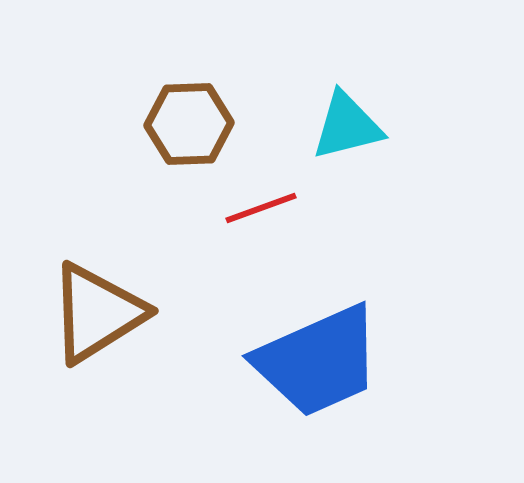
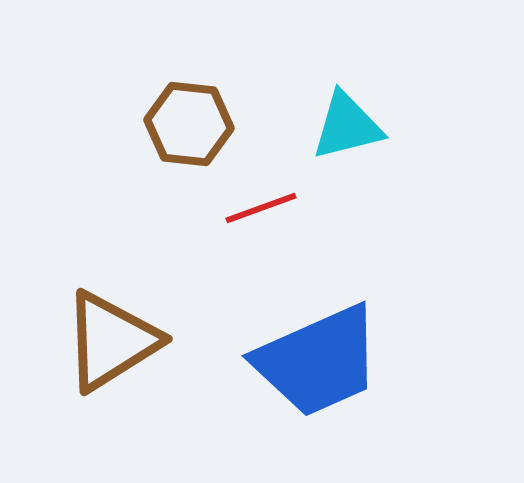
brown hexagon: rotated 8 degrees clockwise
brown triangle: moved 14 px right, 28 px down
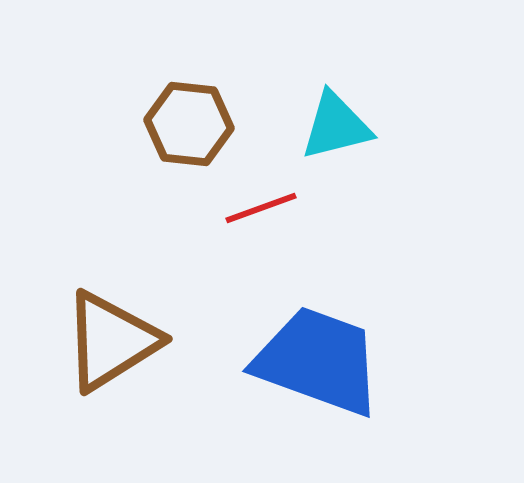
cyan triangle: moved 11 px left
blue trapezoid: rotated 136 degrees counterclockwise
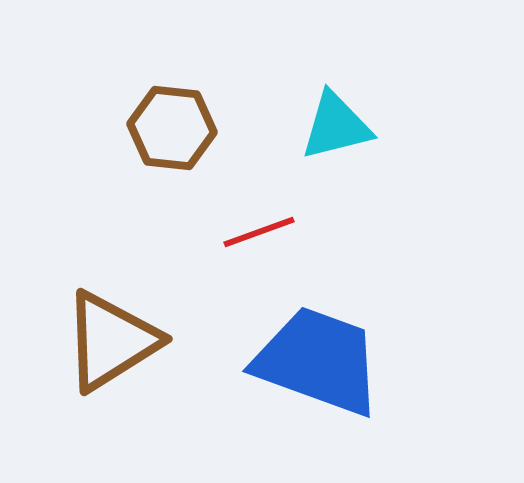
brown hexagon: moved 17 px left, 4 px down
red line: moved 2 px left, 24 px down
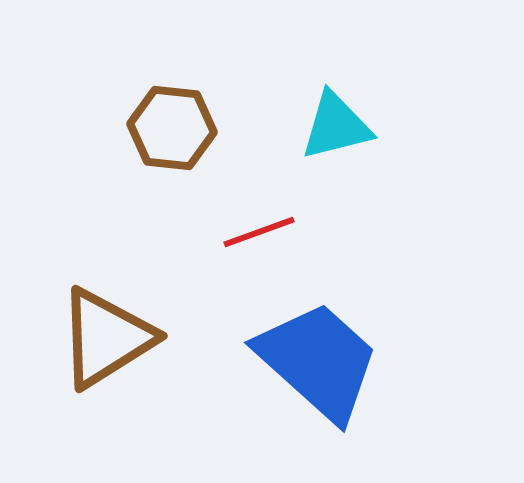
brown triangle: moved 5 px left, 3 px up
blue trapezoid: rotated 22 degrees clockwise
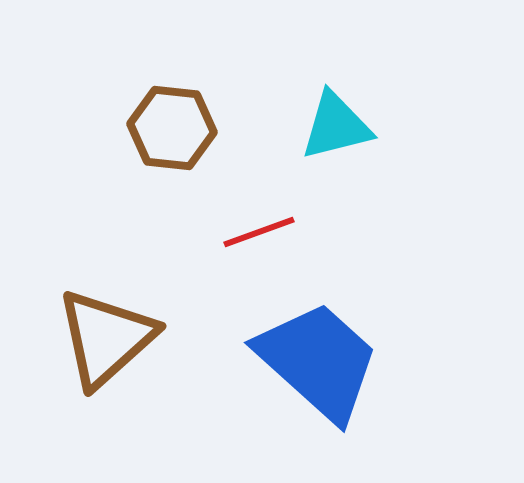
brown triangle: rotated 10 degrees counterclockwise
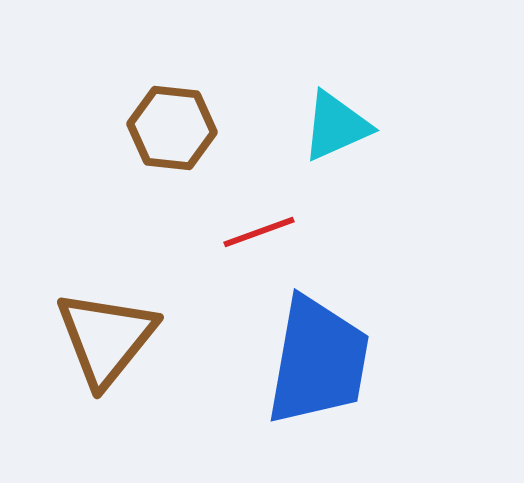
cyan triangle: rotated 10 degrees counterclockwise
brown triangle: rotated 9 degrees counterclockwise
blue trapezoid: rotated 58 degrees clockwise
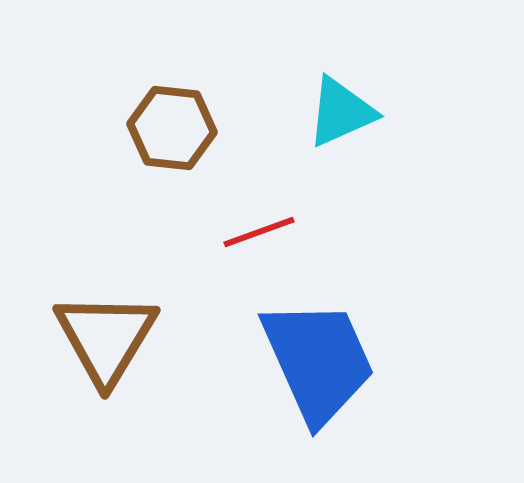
cyan triangle: moved 5 px right, 14 px up
brown triangle: rotated 8 degrees counterclockwise
blue trapezoid: rotated 34 degrees counterclockwise
